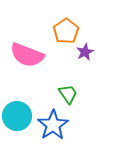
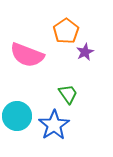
blue star: moved 1 px right
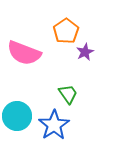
pink semicircle: moved 3 px left, 2 px up
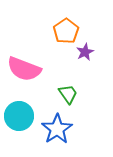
pink semicircle: moved 16 px down
cyan circle: moved 2 px right
blue star: moved 3 px right, 4 px down
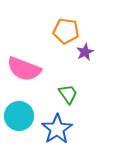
orange pentagon: rotated 30 degrees counterclockwise
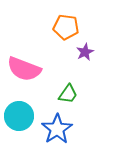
orange pentagon: moved 4 px up
green trapezoid: rotated 70 degrees clockwise
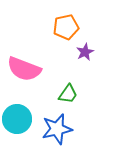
orange pentagon: rotated 20 degrees counterclockwise
cyan circle: moved 2 px left, 3 px down
blue star: rotated 20 degrees clockwise
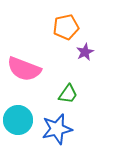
cyan circle: moved 1 px right, 1 px down
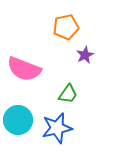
purple star: moved 3 px down
blue star: moved 1 px up
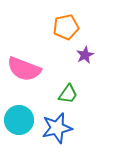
cyan circle: moved 1 px right
